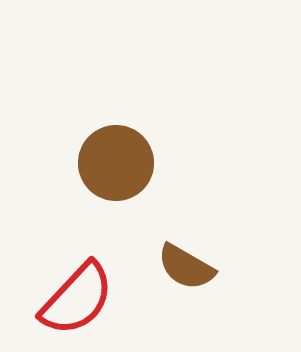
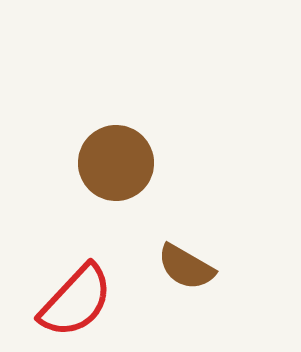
red semicircle: moved 1 px left, 2 px down
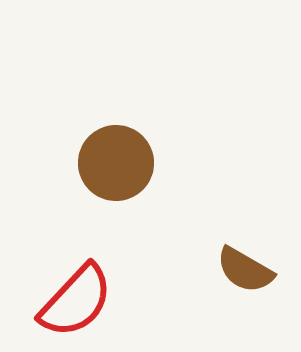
brown semicircle: moved 59 px right, 3 px down
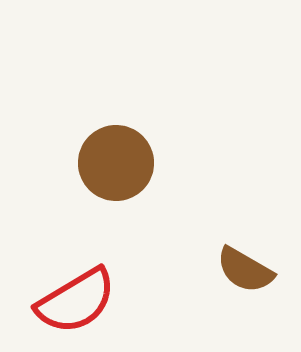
red semicircle: rotated 16 degrees clockwise
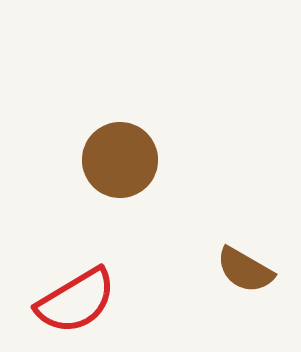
brown circle: moved 4 px right, 3 px up
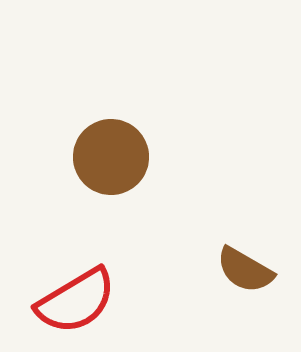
brown circle: moved 9 px left, 3 px up
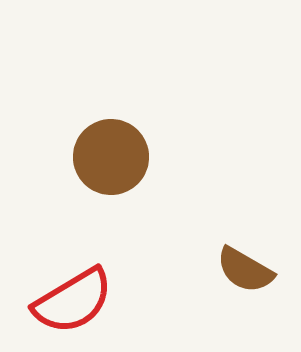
red semicircle: moved 3 px left
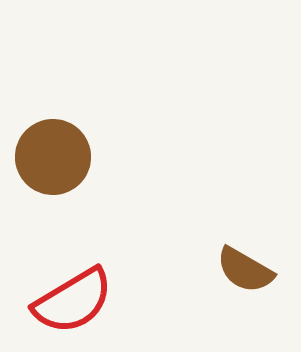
brown circle: moved 58 px left
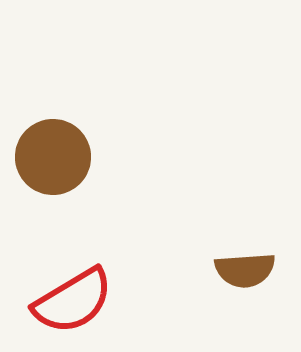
brown semicircle: rotated 34 degrees counterclockwise
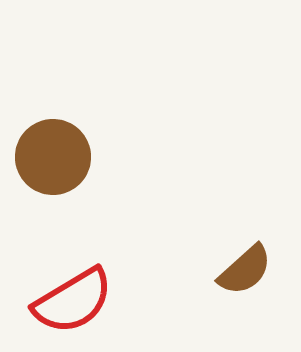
brown semicircle: rotated 38 degrees counterclockwise
